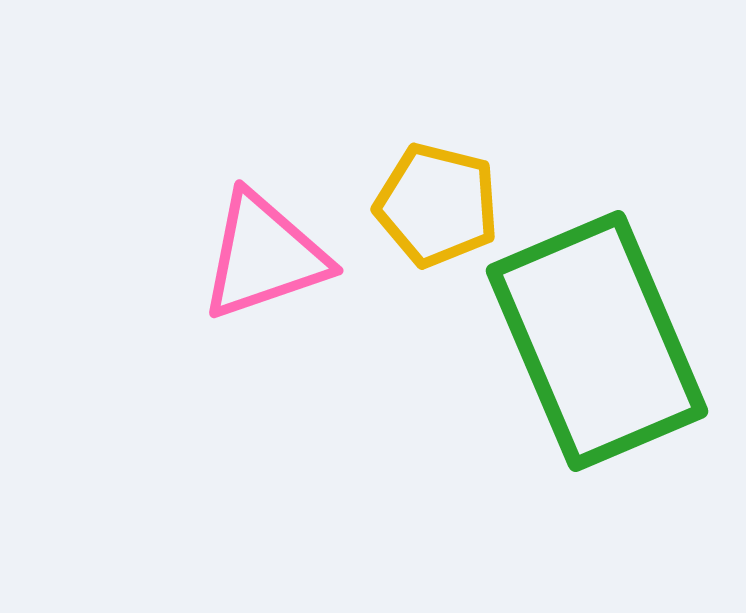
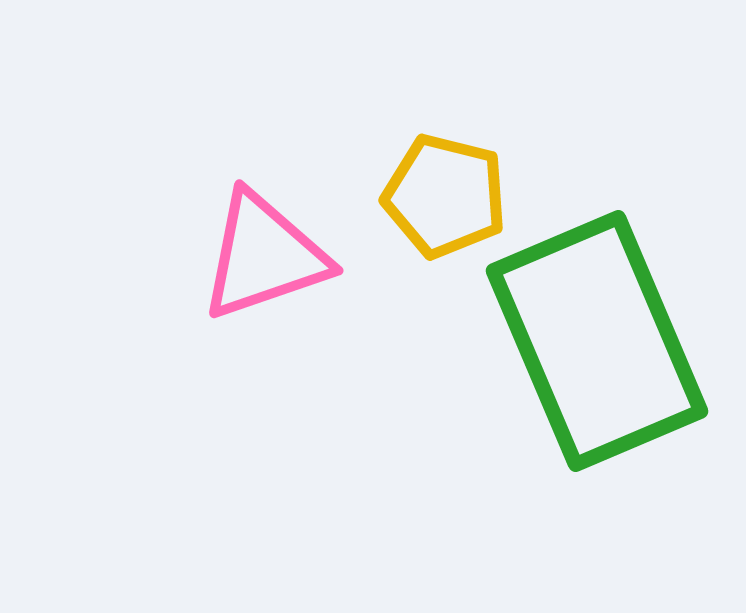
yellow pentagon: moved 8 px right, 9 px up
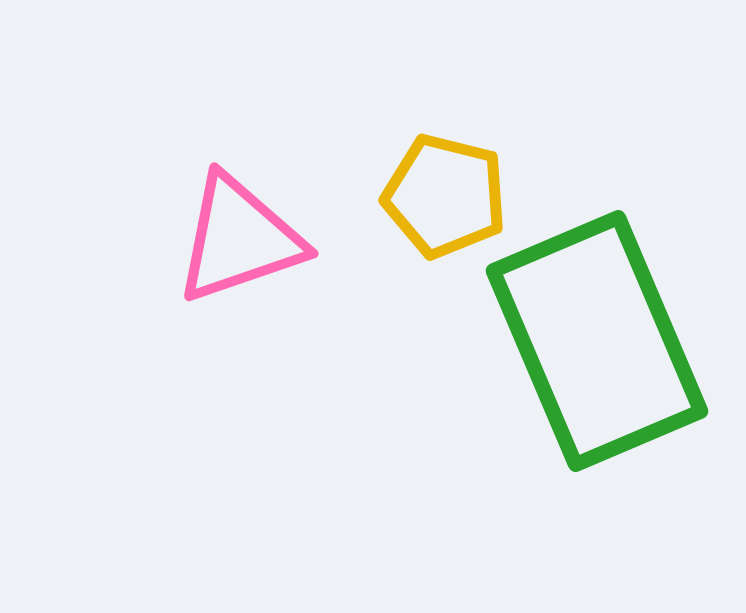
pink triangle: moved 25 px left, 17 px up
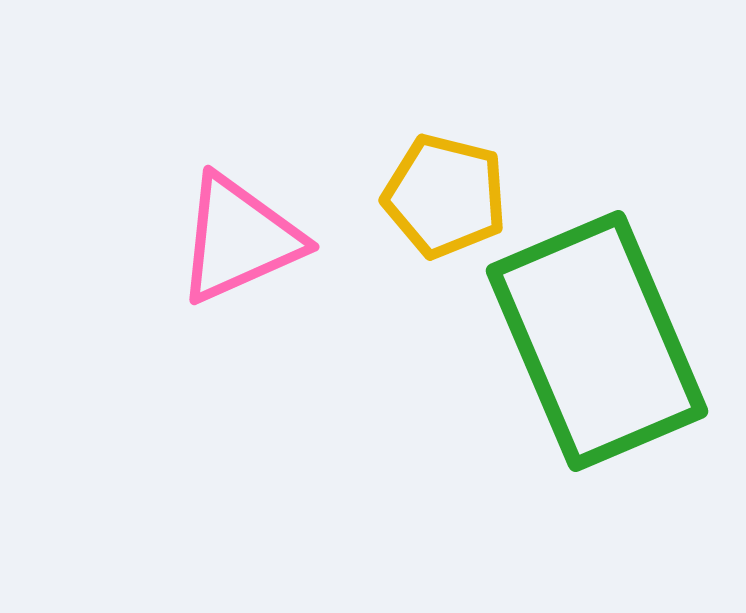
pink triangle: rotated 5 degrees counterclockwise
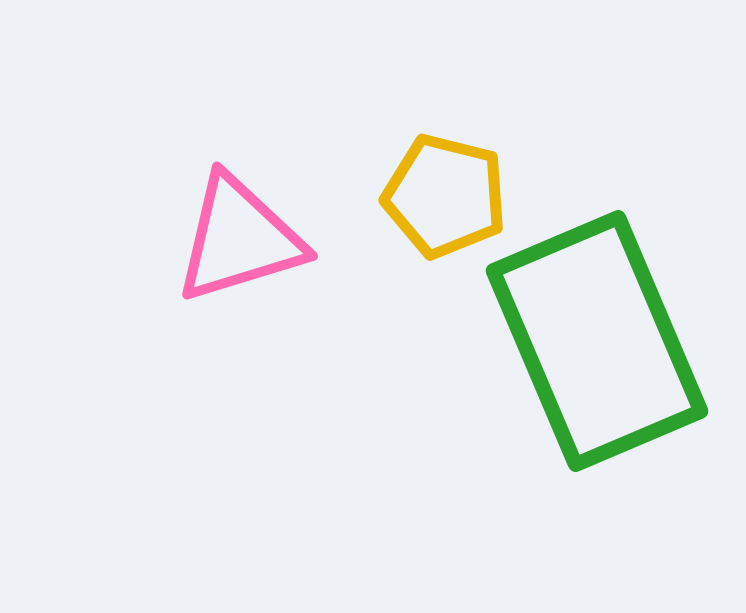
pink triangle: rotated 7 degrees clockwise
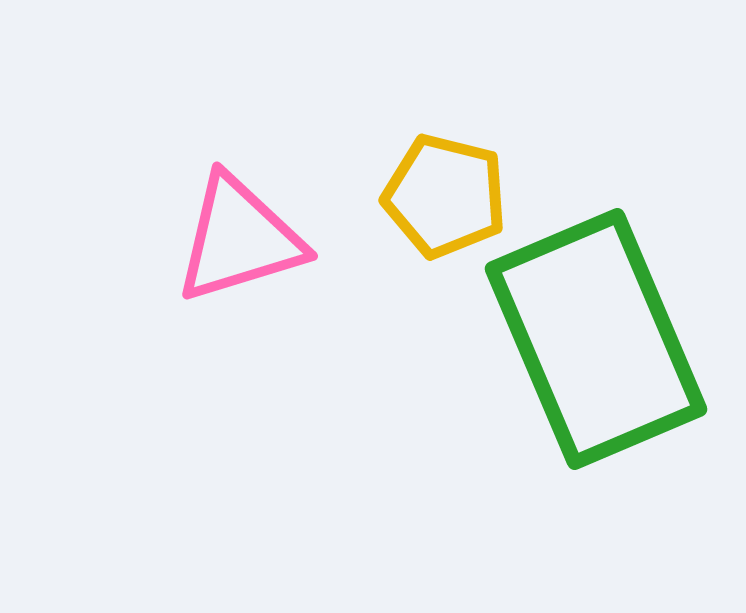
green rectangle: moved 1 px left, 2 px up
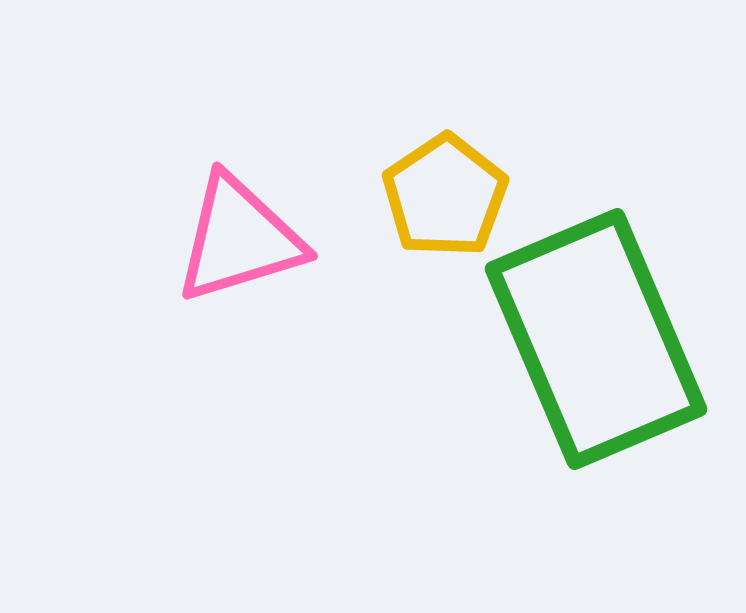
yellow pentagon: rotated 24 degrees clockwise
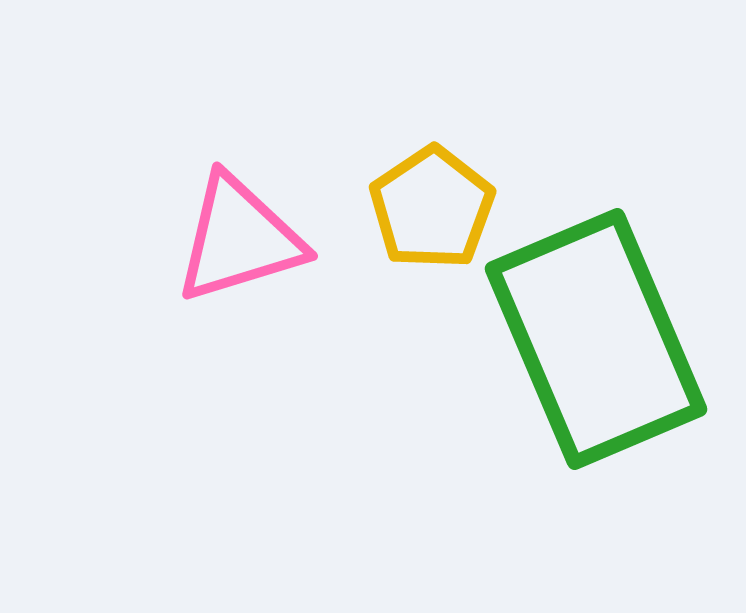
yellow pentagon: moved 13 px left, 12 px down
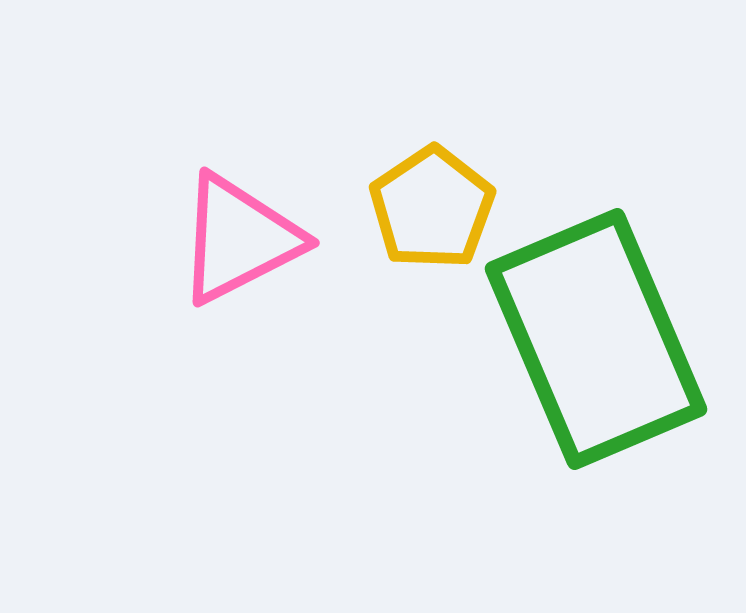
pink triangle: rotated 10 degrees counterclockwise
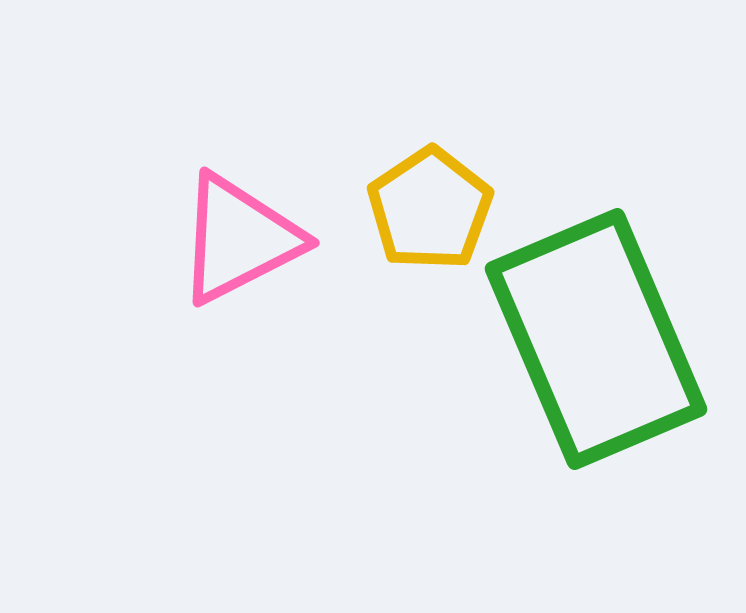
yellow pentagon: moved 2 px left, 1 px down
